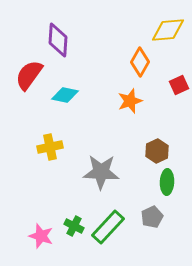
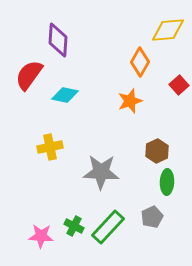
red square: rotated 18 degrees counterclockwise
pink star: rotated 15 degrees counterclockwise
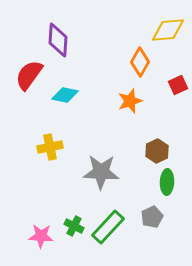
red square: moved 1 px left; rotated 18 degrees clockwise
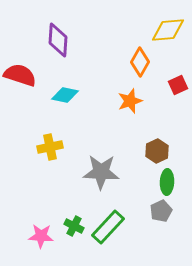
red semicircle: moved 9 px left; rotated 72 degrees clockwise
gray pentagon: moved 9 px right, 6 px up
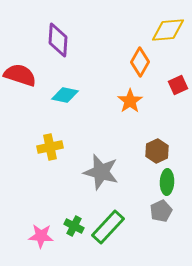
orange star: rotated 15 degrees counterclockwise
gray star: rotated 12 degrees clockwise
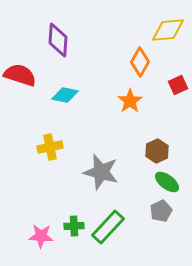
green ellipse: rotated 55 degrees counterclockwise
green cross: rotated 30 degrees counterclockwise
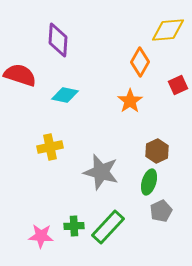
green ellipse: moved 18 px left; rotated 70 degrees clockwise
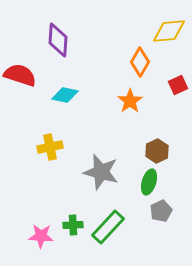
yellow diamond: moved 1 px right, 1 px down
green cross: moved 1 px left, 1 px up
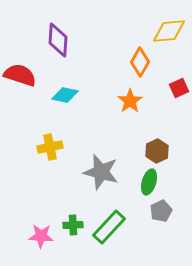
red square: moved 1 px right, 3 px down
green rectangle: moved 1 px right
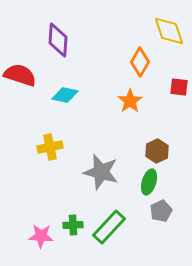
yellow diamond: rotated 76 degrees clockwise
red square: moved 1 px up; rotated 30 degrees clockwise
